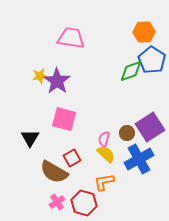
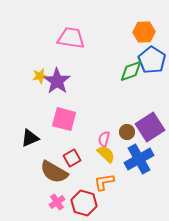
brown circle: moved 1 px up
black triangle: rotated 36 degrees clockwise
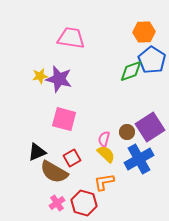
purple star: moved 2 px right, 2 px up; rotated 20 degrees counterclockwise
black triangle: moved 7 px right, 14 px down
pink cross: moved 1 px down
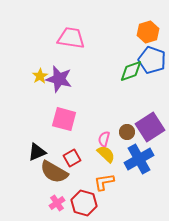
orange hexagon: moved 4 px right; rotated 15 degrees counterclockwise
blue pentagon: rotated 12 degrees counterclockwise
yellow star: rotated 21 degrees counterclockwise
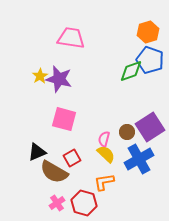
blue pentagon: moved 2 px left
